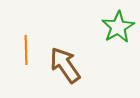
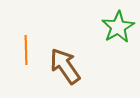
brown arrow: moved 1 px down
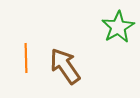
orange line: moved 8 px down
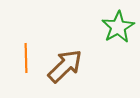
brown arrow: rotated 81 degrees clockwise
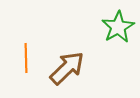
brown arrow: moved 2 px right, 2 px down
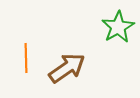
brown arrow: rotated 9 degrees clockwise
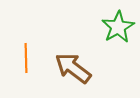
brown arrow: moved 6 px right; rotated 108 degrees counterclockwise
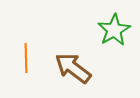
green star: moved 4 px left, 3 px down
